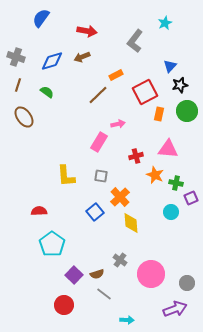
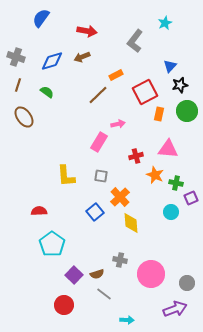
gray cross at (120, 260): rotated 24 degrees counterclockwise
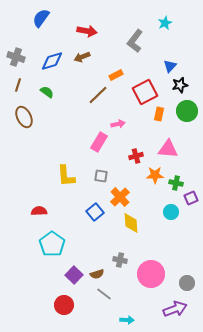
brown ellipse at (24, 117): rotated 10 degrees clockwise
orange star at (155, 175): rotated 24 degrees counterclockwise
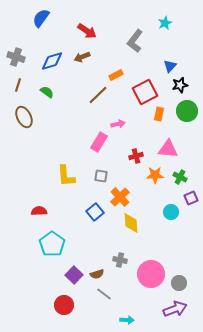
red arrow at (87, 31): rotated 24 degrees clockwise
green cross at (176, 183): moved 4 px right, 6 px up; rotated 16 degrees clockwise
gray circle at (187, 283): moved 8 px left
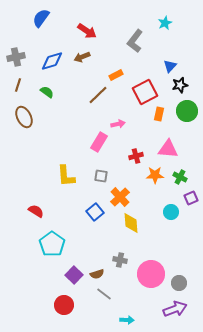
gray cross at (16, 57): rotated 30 degrees counterclockwise
red semicircle at (39, 211): moved 3 px left; rotated 35 degrees clockwise
